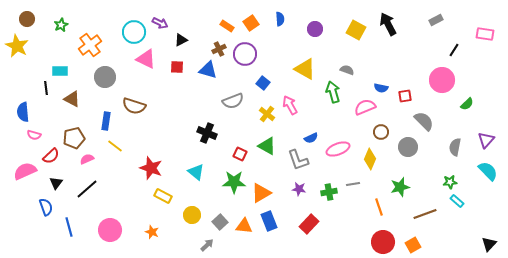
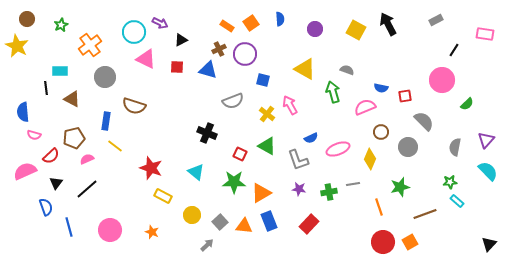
blue square at (263, 83): moved 3 px up; rotated 24 degrees counterclockwise
orange square at (413, 245): moved 3 px left, 3 px up
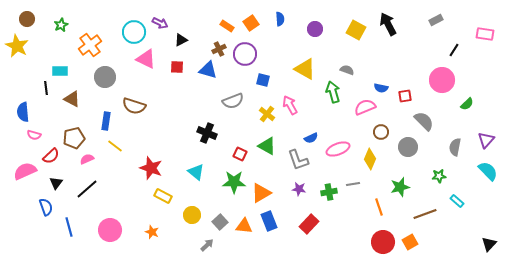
green star at (450, 182): moved 11 px left, 6 px up
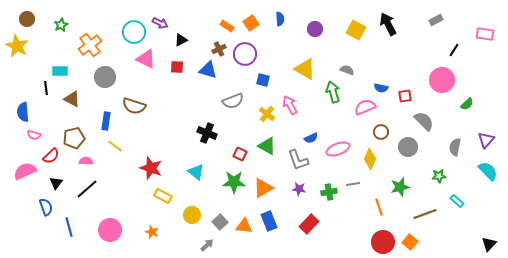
pink semicircle at (87, 159): moved 1 px left, 2 px down; rotated 24 degrees clockwise
orange triangle at (261, 193): moved 2 px right, 5 px up
orange square at (410, 242): rotated 21 degrees counterclockwise
